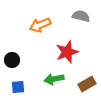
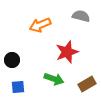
green arrow: rotated 150 degrees counterclockwise
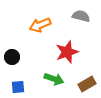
black circle: moved 3 px up
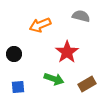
red star: rotated 15 degrees counterclockwise
black circle: moved 2 px right, 3 px up
